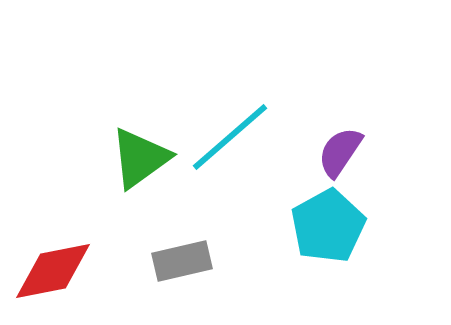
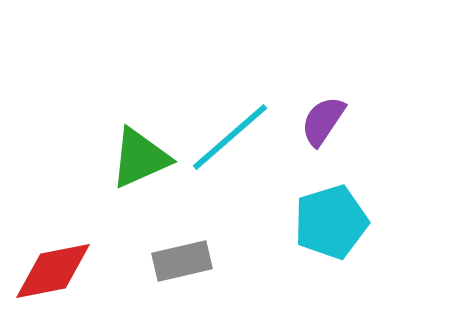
purple semicircle: moved 17 px left, 31 px up
green triangle: rotated 12 degrees clockwise
cyan pentagon: moved 3 px right, 4 px up; rotated 12 degrees clockwise
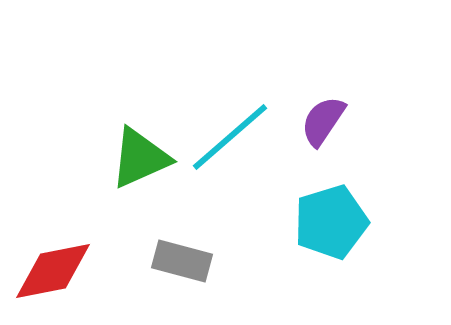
gray rectangle: rotated 28 degrees clockwise
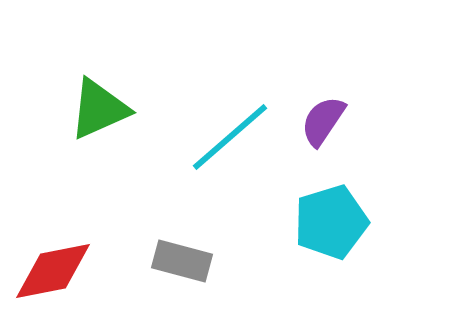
green triangle: moved 41 px left, 49 px up
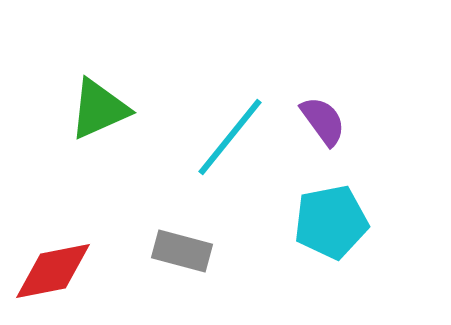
purple semicircle: rotated 110 degrees clockwise
cyan line: rotated 10 degrees counterclockwise
cyan pentagon: rotated 6 degrees clockwise
gray rectangle: moved 10 px up
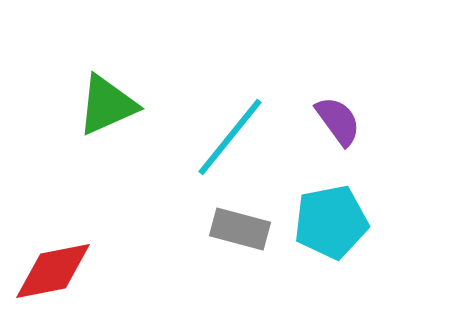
green triangle: moved 8 px right, 4 px up
purple semicircle: moved 15 px right
gray rectangle: moved 58 px right, 22 px up
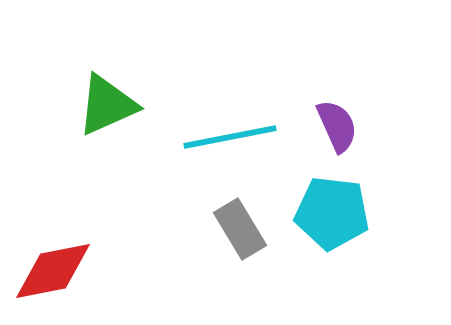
purple semicircle: moved 1 px left, 5 px down; rotated 12 degrees clockwise
cyan line: rotated 40 degrees clockwise
cyan pentagon: moved 1 px right, 9 px up; rotated 18 degrees clockwise
gray rectangle: rotated 44 degrees clockwise
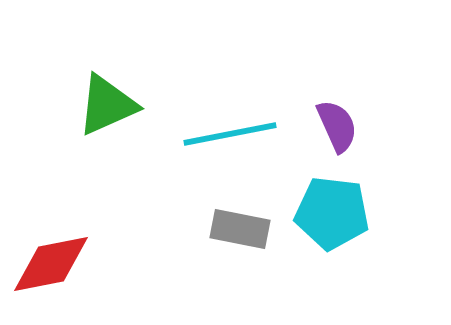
cyan line: moved 3 px up
gray rectangle: rotated 48 degrees counterclockwise
red diamond: moved 2 px left, 7 px up
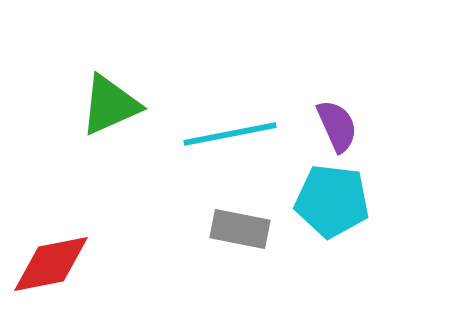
green triangle: moved 3 px right
cyan pentagon: moved 12 px up
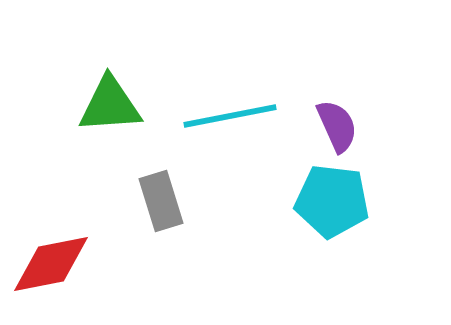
green triangle: rotated 20 degrees clockwise
cyan line: moved 18 px up
gray rectangle: moved 79 px left, 28 px up; rotated 62 degrees clockwise
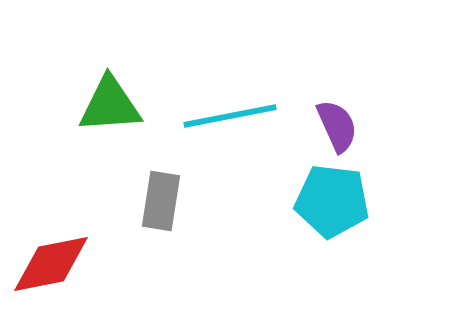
gray rectangle: rotated 26 degrees clockwise
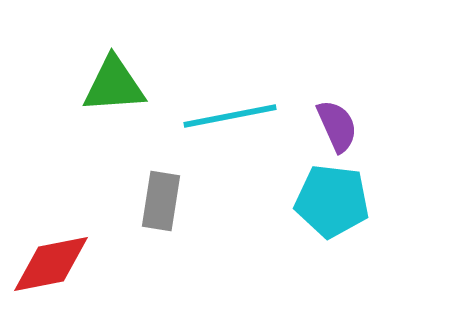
green triangle: moved 4 px right, 20 px up
